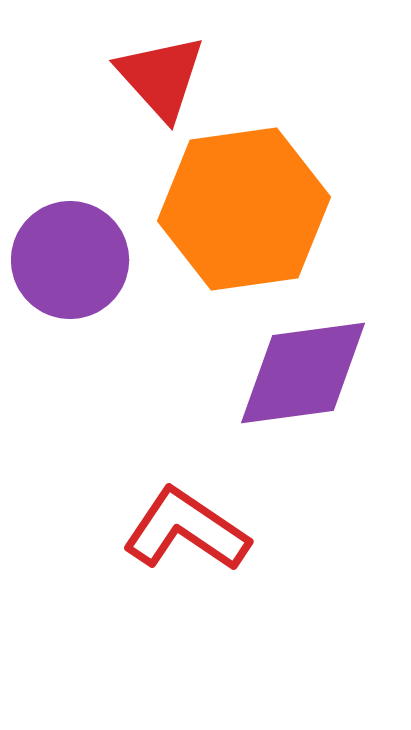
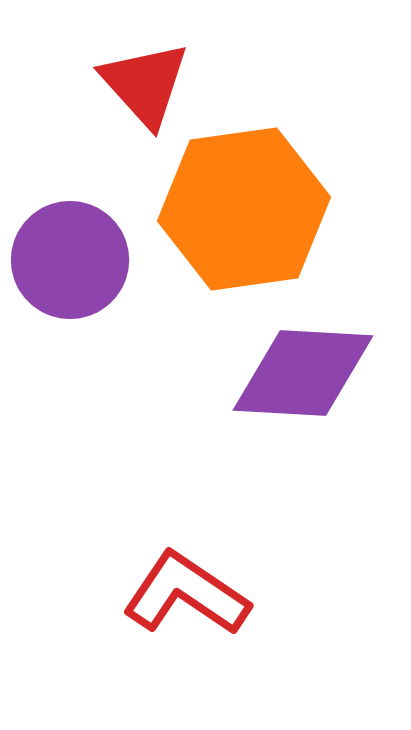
red triangle: moved 16 px left, 7 px down
purple diamond: rotated 11 degrees clockwise
red L-shape: moved 64 px down
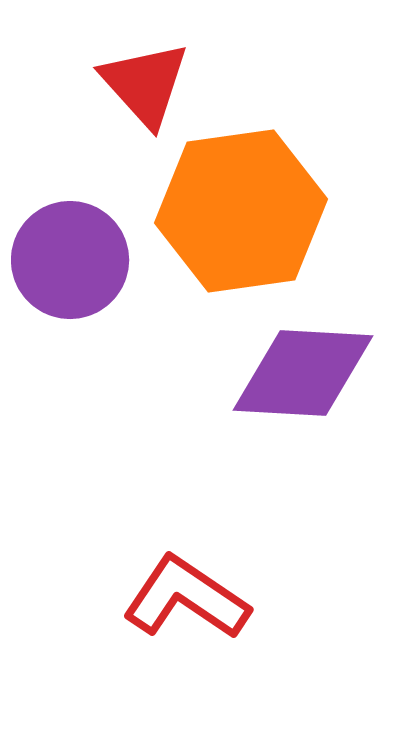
orange hexagon: moved 3 px left, 2 px down
red L-shape: moved 4 px down
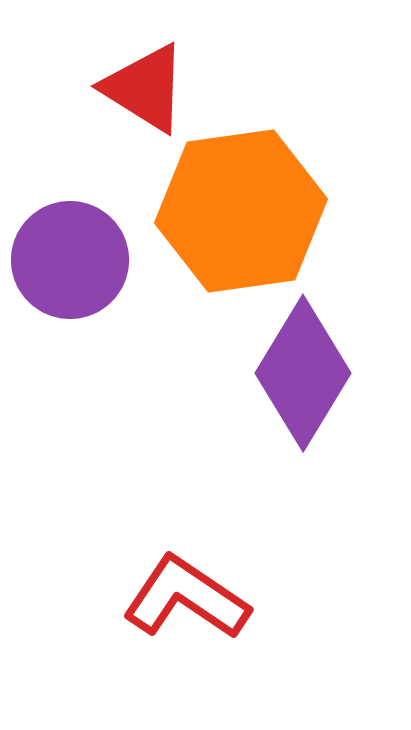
red triangle: moved 4 px down; rotated 16 degrees counterclockwise
purple diamond: rotated 62 degrees counterclockwise
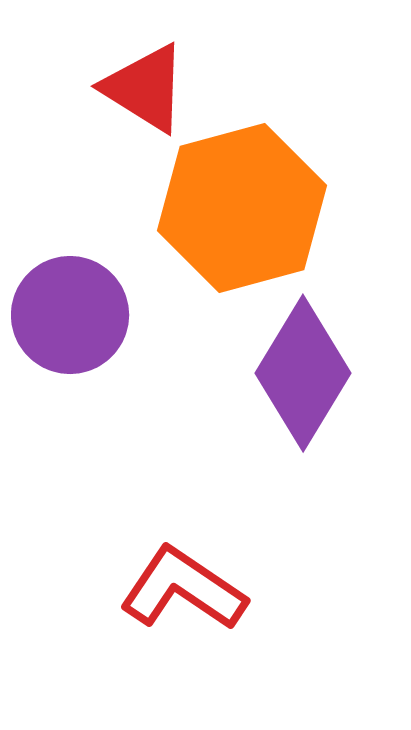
orange hexagon: moved 1 px right, 3 px up; rotated 7 degrees counterclockwise
purple circle: moved 55 px down
red L-shape: moved 3 px left, 9 px up
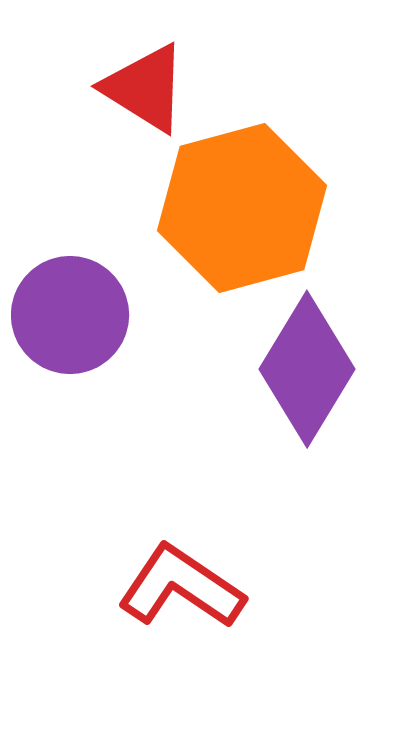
purple diamond: moved 4 px right, 4 px up
red L-shape: moved 2 px left, 2 px up
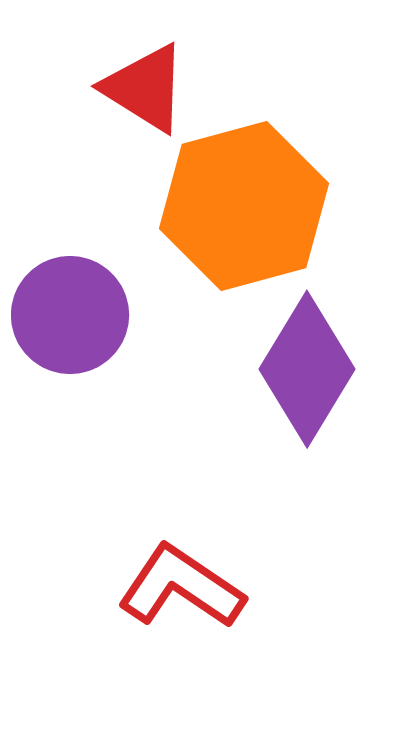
orange hexagon: moved 2 px right, 2 px up
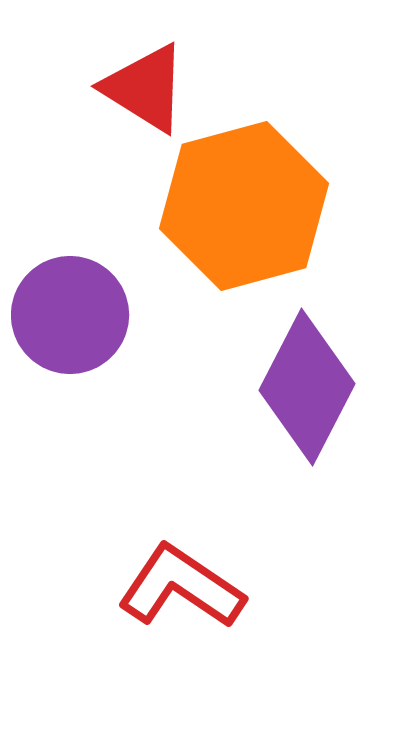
purple diamond: moved 18 px down; rotated 4 degrees counterclockwise
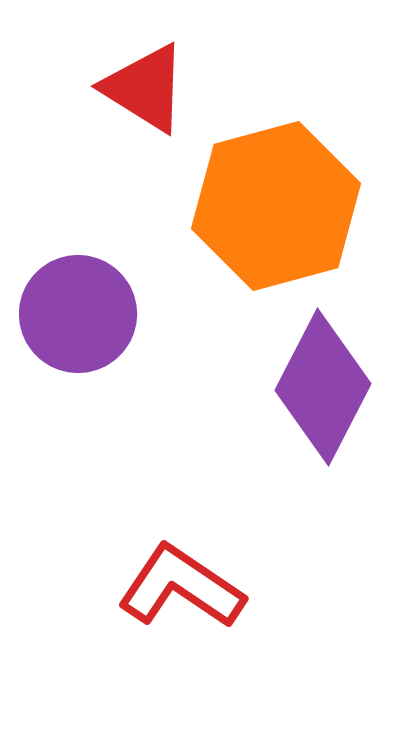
orange hexagon: moved 32 px right
purple circle: moved 8 px right, 1 px up
purple diamond: moved 16 px right
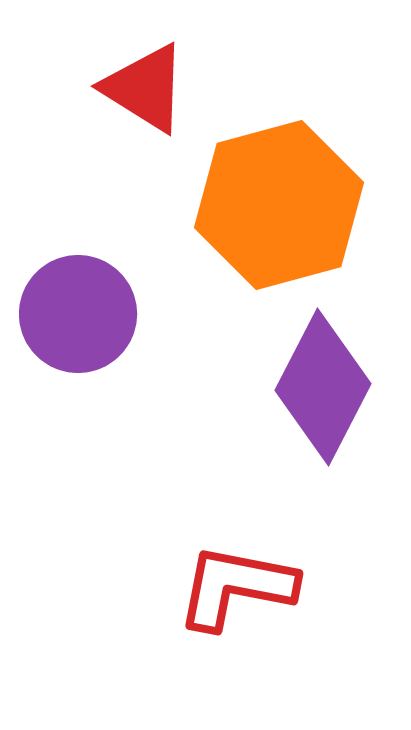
orange hexagon: moved 3 px right, 1 px up
red L-shape: moved 55 px right; rotated 23 degrees counterclockwise
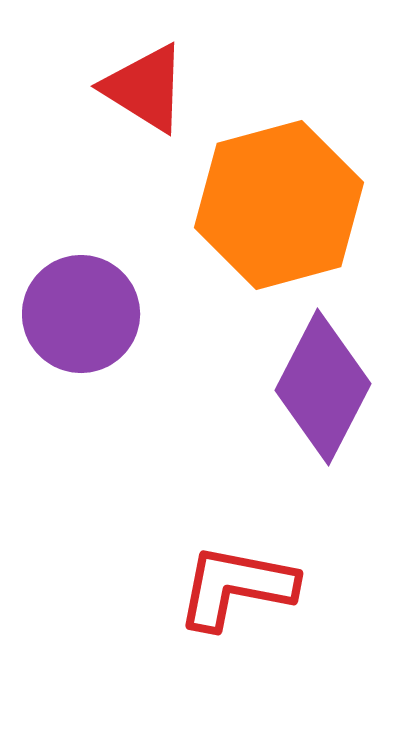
purple circle: moved 3 px right
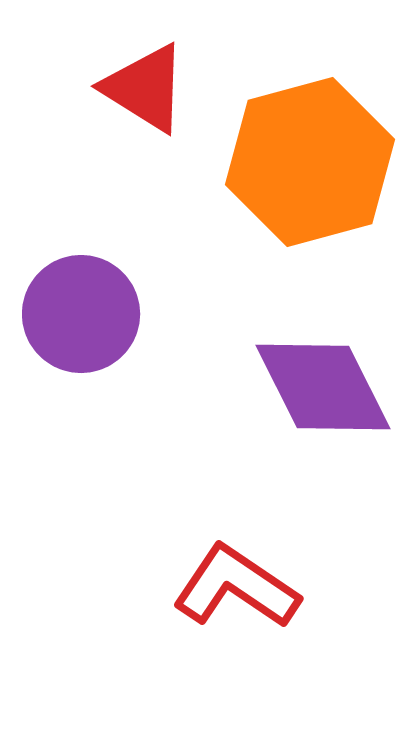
orange hexagon: moved 31 px right, 43 px up
purple diamond: rotated 54 degrees counterclockwise
red L-shape: rotated 23 degrees clockwise
